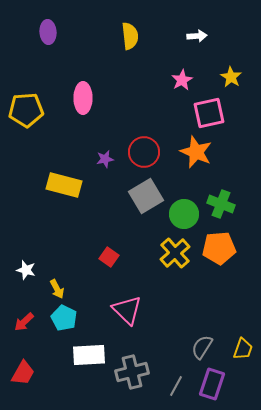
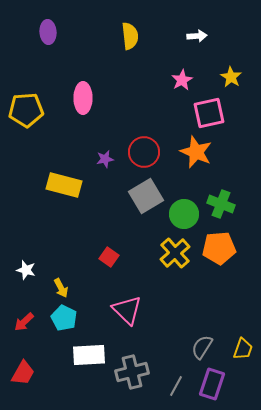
yellow arrow: moved 4 px right, 1 px up
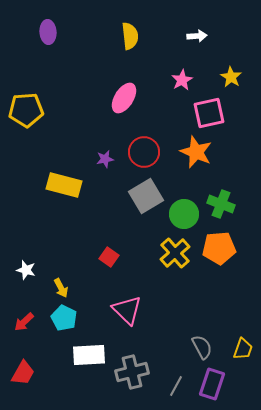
pink ellipse: moved 41 px right; rotated 32 degrees clockwise
gray semicircle: rotated 120 degrees clockwise
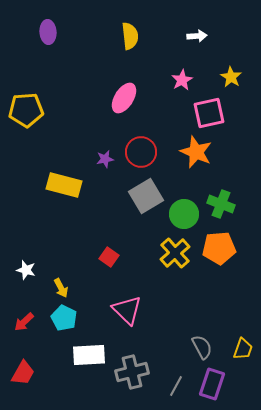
red circle: moved 3 px left
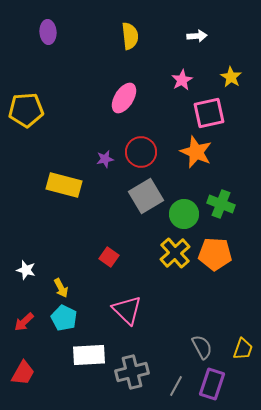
orange pentagon: moved 4 px left, 6 px down; rotated 8 degrees clockwise
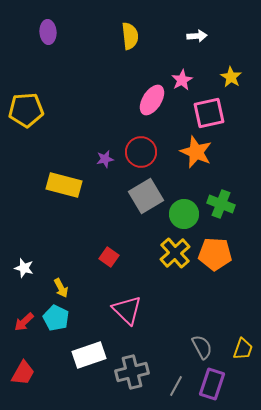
pink ellipse: moved 28 px right, 2 px down
white star: moved 2 px left, 2 px up
cyan pentagon: moved 8 px left
white rectangle: rotated 16 degrees counterclockwise
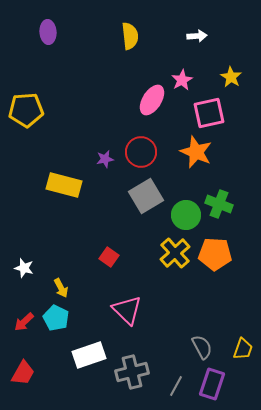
green cross: moved 2 px left
green circle: moved 2 px right, 1 px down
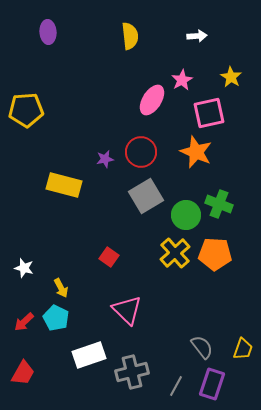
gray semicircle: rotated 10 degrees counterclockwise
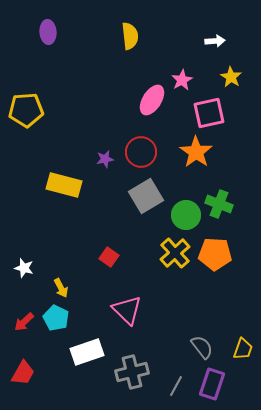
white arrow: moved 18 px right, 5 px down
orange star: rotated 12 degrees clockwise
white rectangle: moved 2 px left, 3 px up
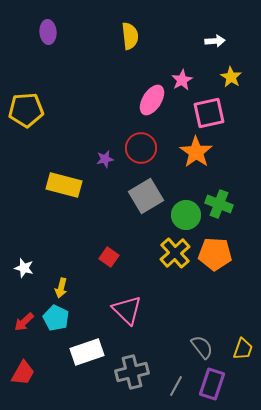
red circle: moved 4 px up
yellow arrow: rotated 42 degrees clockwise
